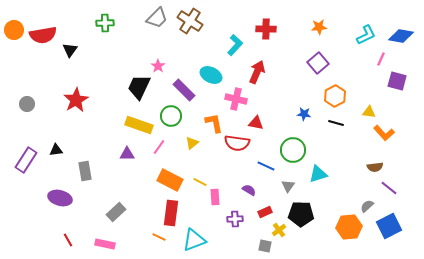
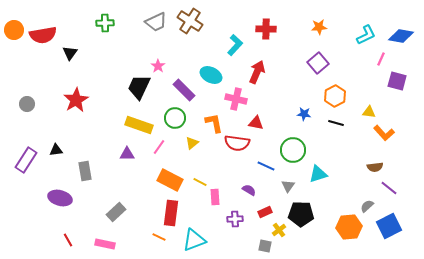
gray trapezoid at (157, 18): moved 1 px left, 4 px down; rotated 20 degrees clockwise
black triangle at (70, 50): moved 3 px down
green circle at (171, 116): moved 4 px right, 2 px down
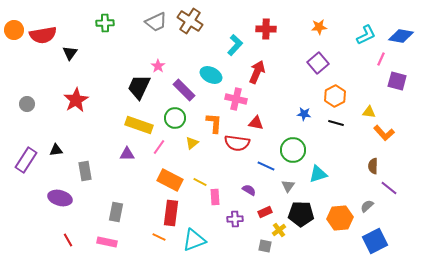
orange L-shape at (214, 123): rotated 15 degrees clockwise
brown semicircle at (375, 167): moved 2 px left, 1 px up; rotated 98 degrees clockwise
gray rectangle at (116, 212): rotated 36 degrees counterclockwise
blue square at (389, 226): moved 14 px left, 15 px down
orange hexagon at (349, 227): moved 9 px left, 9 px up
pink rectangle at (105, 244): moved 2 px right, 2 px up
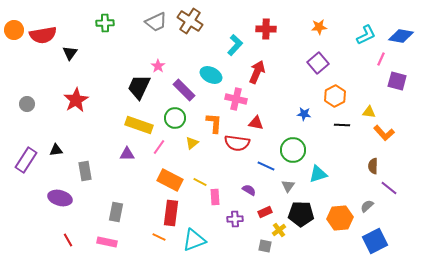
black line at (336, 123): moved 6 px right, 2 px down; rotated 14 degrees counterclockwise
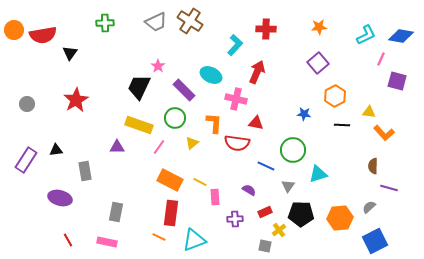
purple triangle at (127, 154): moved 10 px left, 7 px up
purple line at (389, 188): rotated 24 degrees counterclockwise
gray semicircle at (367, 206): moved 2 px right, 1 px down
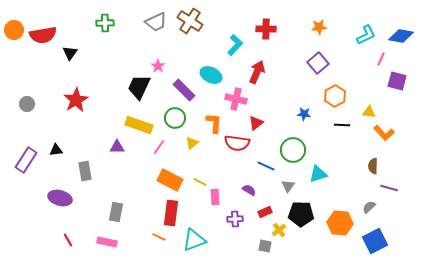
red triangle at (256, 123): rotated 49 degrees counterclockwise
orange hexagon at (340, 218): moved 5 px down; rotated 10 degrees clockwise
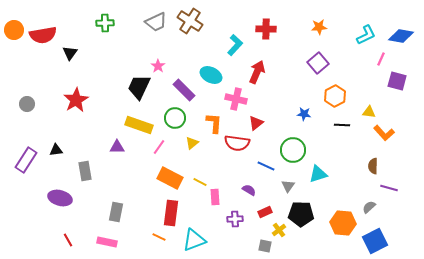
orange rectangle at (170, 180): moved 2 px up
orange hexagon at (340, 223): moved 3 px right
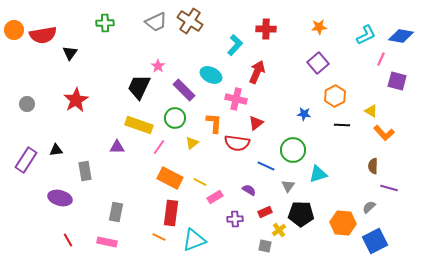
yellow triangle at (369, 112): moved 2 px right, 1 px up; rotated 24 degrees clockwise
pink rectangle at (215, 197): rotated 63 degrees clockwise
